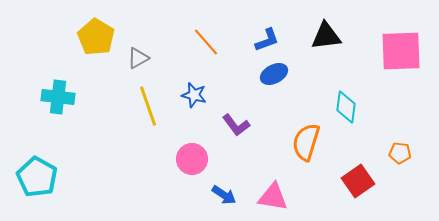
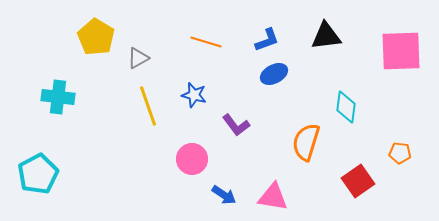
orange line: rotated 32 degrees counterclockwise
cyan pentagon: moved 1 px right, 3 px up; rotated 15 degrees clockwise
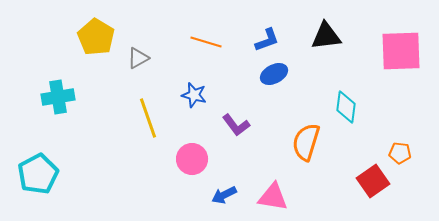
cyan cross: rotated 16 degrees counterclockwise
yellow line: moved 12 px down
red square: moved 15 px right
blue arrow: rotated 120 degrees clockwise
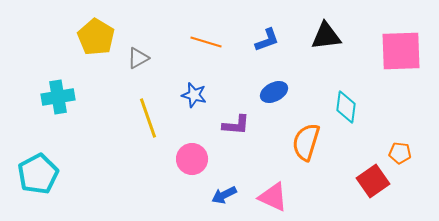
blue ellipse: moved 18 px down
purple L-shape: rotated 48 degrees counterclockwise
pink triangle: rotated 16 degrees clockwise
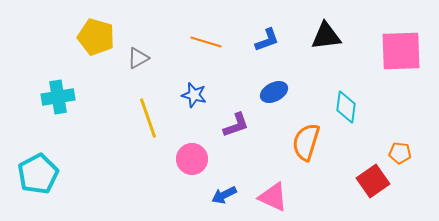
yellow pentagon: rotated 15 degrees counterclockwise
purple L-shape: rotated 24 degrees counterclockwise
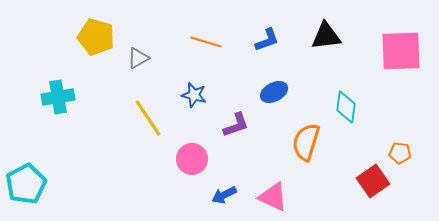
yellow line: rotated 15 degrees counterclockwise
cyan pentagon: moved 12 px left, 10 px down
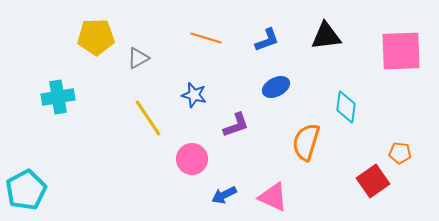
yellow pentagon: rotated 18 degrees counterclockwise
orange line: moved 4 px up
blue ellipse: moved 2 px right, 5 px up
cyan pentagon: moved 6 px down
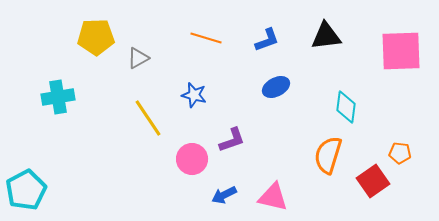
purple L-shape: moved 4 px left, 15 px down
orange semicircle: moved 22 px right, 13 px down
pink triangle: rotated 12 degrees counterclockwise
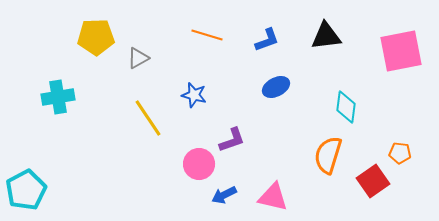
orange line: moved 1 px right, 3 px up
pink square: rotated 9 degrees counterclockwise
pink circle: moved 7 px right, 5 px down
